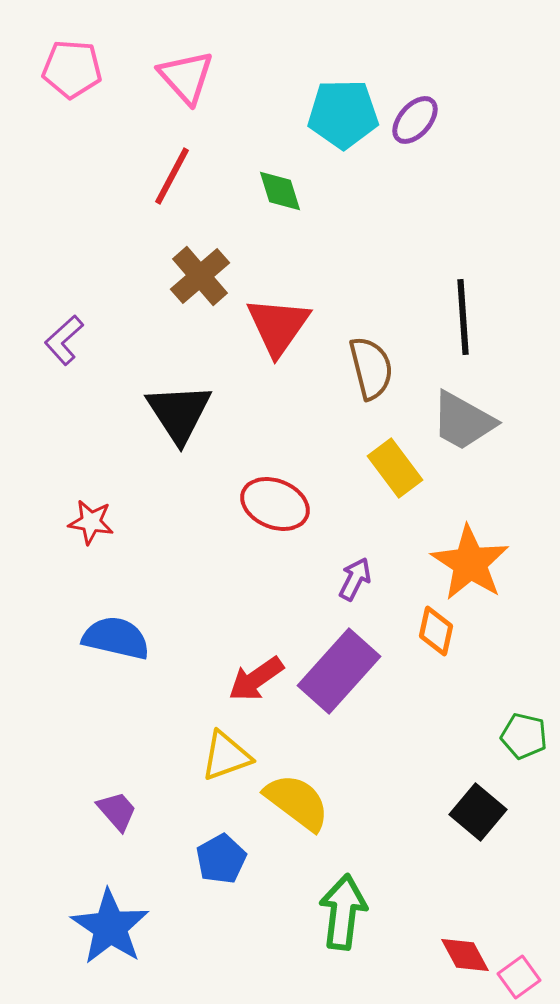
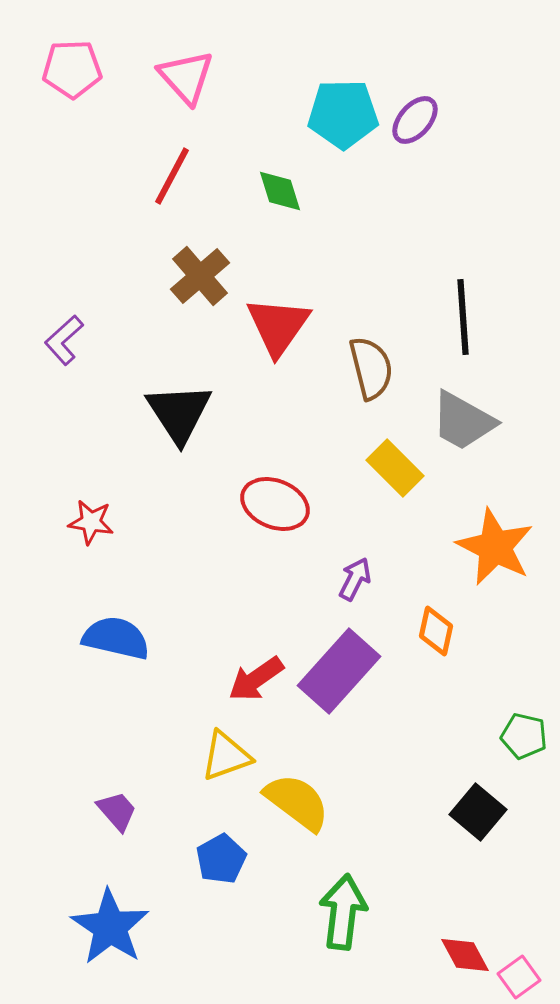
pink pentagon: rotated 6 degrees counterclockwise
yellow rectangle: rotated 8 degrees counterclockwise
orange star: moved 25 px right, 16 px up; rotated 6 degrees counterclockwise
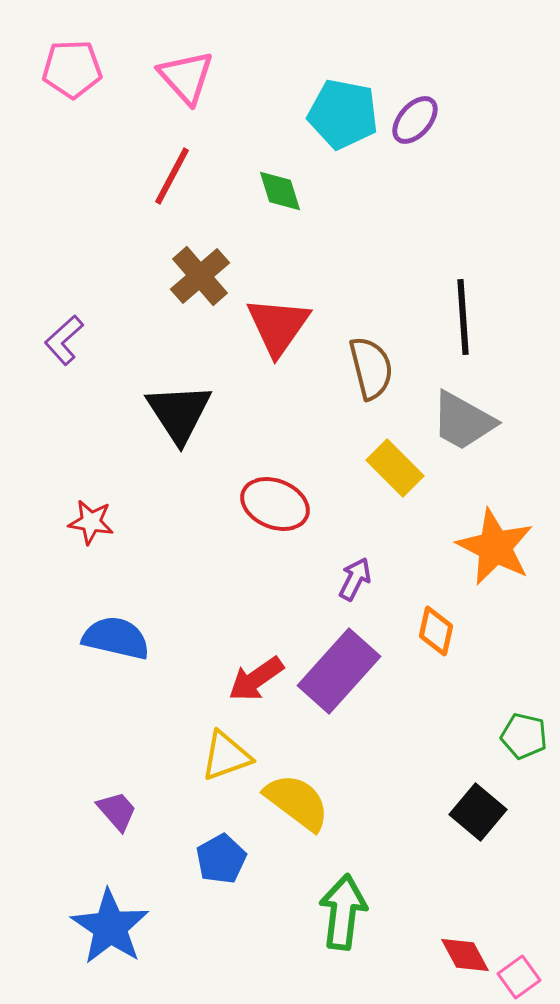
cyan pentagon: rotated 12 degrees clockwise
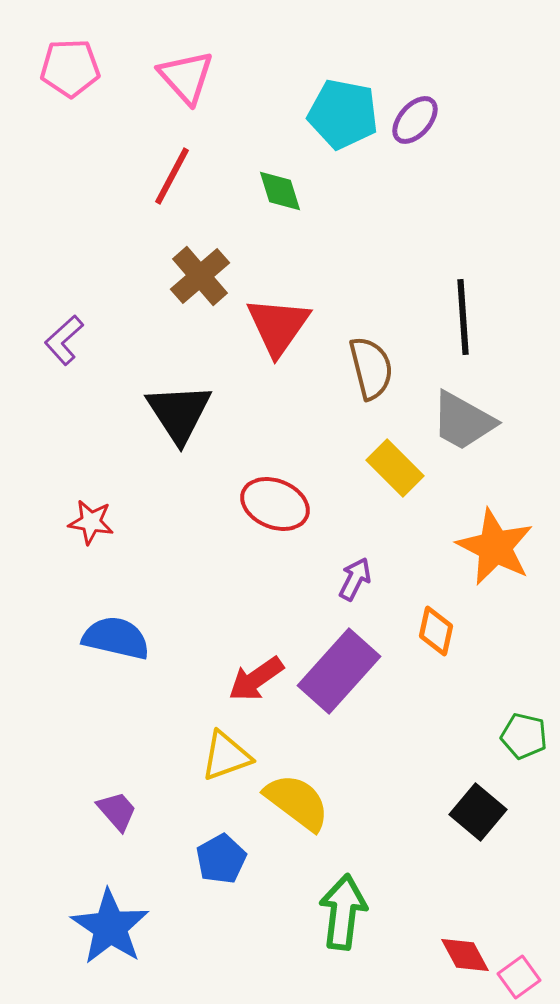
pink pentagon: moved 2 px left, 1 px up
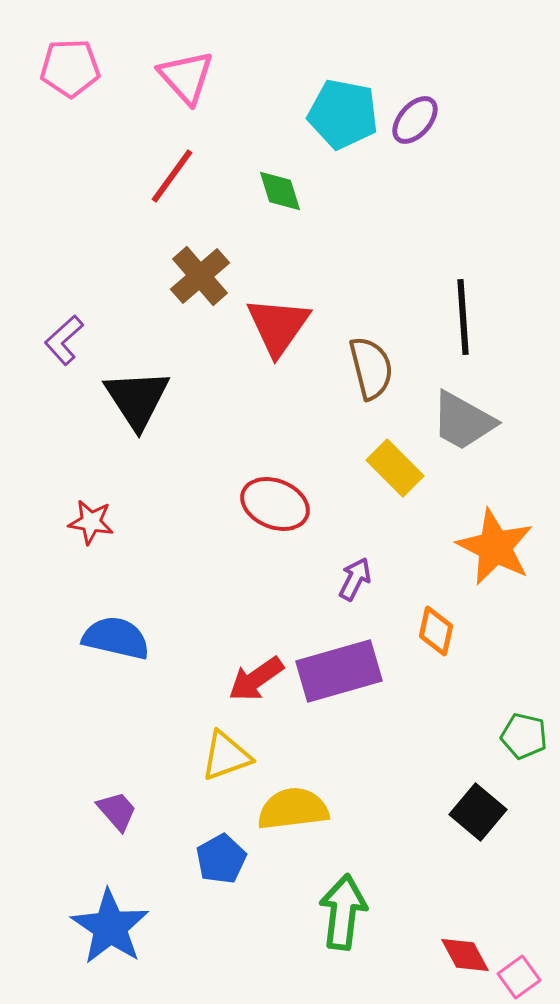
red line: rotated 8 degrees clockwise
black triangle: moved 42 px left, 14 px up
purple rectangle: rotated 32 degrees clockwise
yellow semicircle: moved 4 px left, 7 px down; rotated 44 degrees counterclockwise
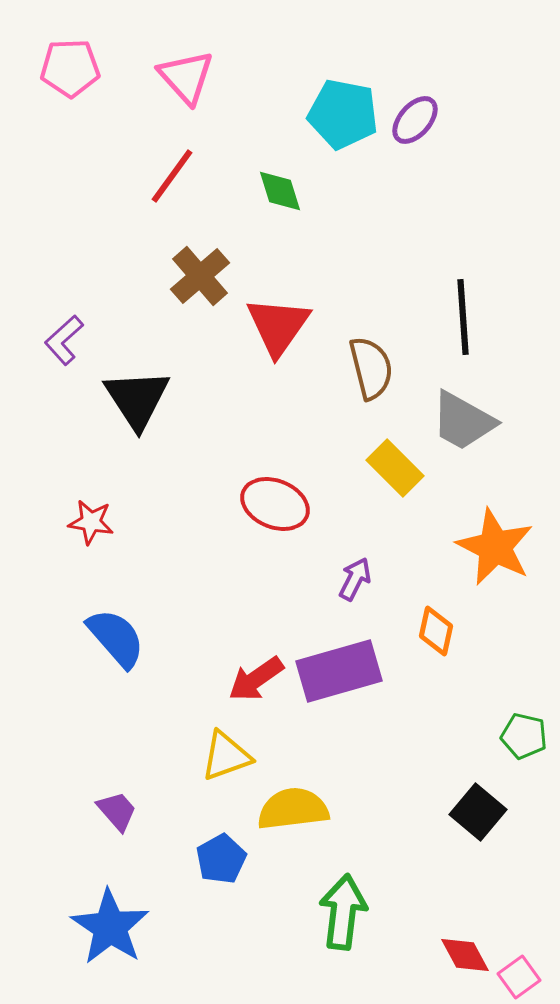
blue semicircle: rotated 36 degrees clockwise
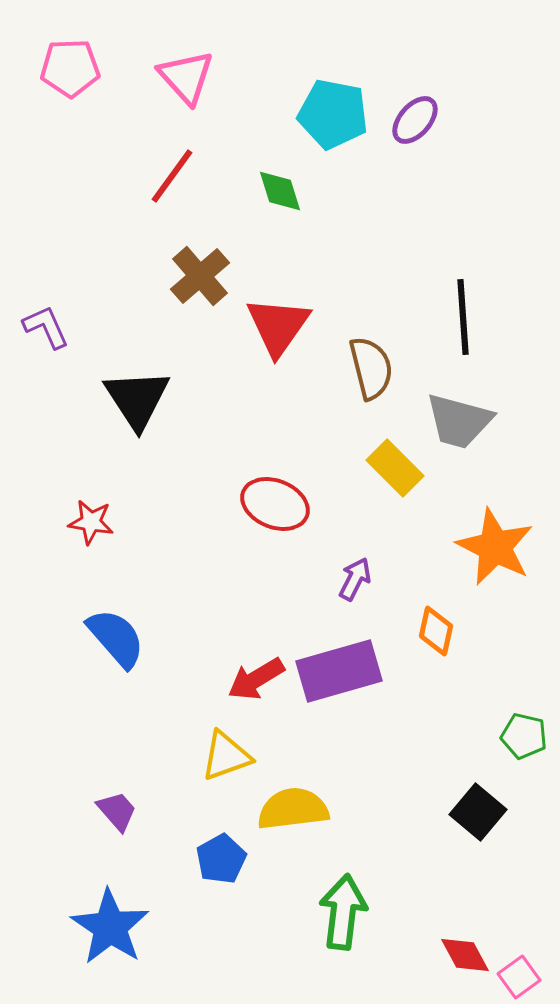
cyan pentagon: moved 10 px left
purple L-shape: moved 18 px left, 13 px up; rotated 108 degrees clockwise
gray trapezoid: moved 4 px left; rotated 14 degrees counterclockwise
red arrow: rotated 4 degrees clockwise
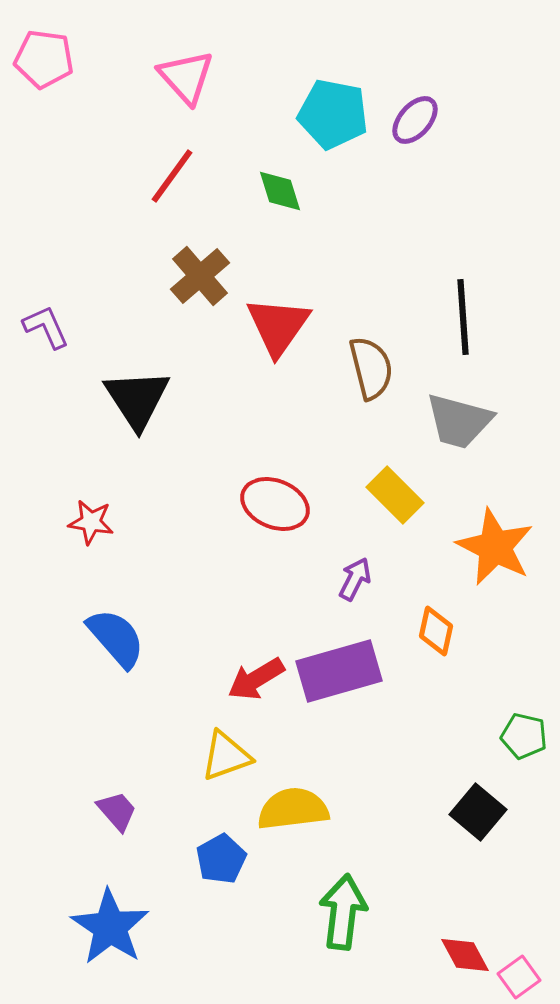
pink pentagon: moved 26 px left, 9 px up; rotated 10 degrees clockwise
yellow rectangle: moved 27 px down
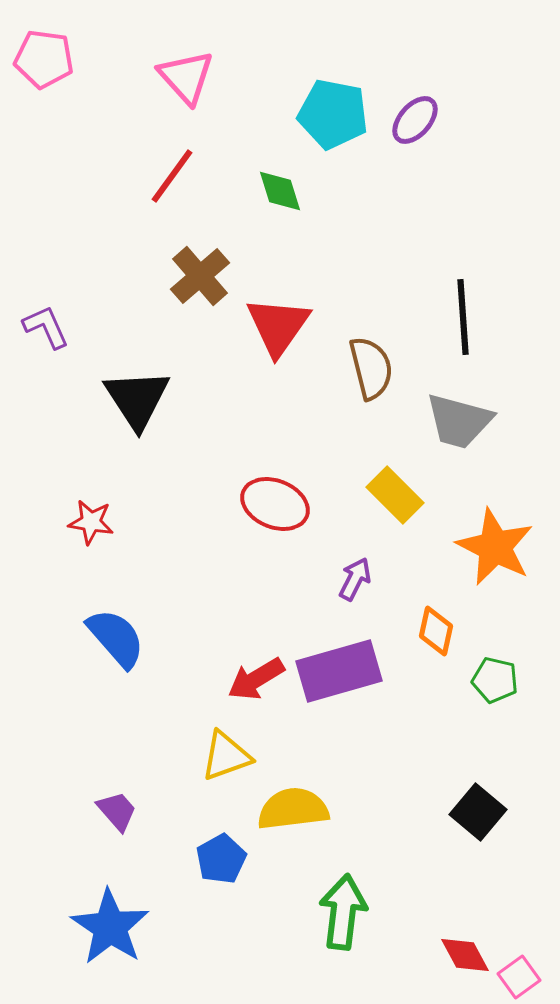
green pentagon: moved 29 px left, 56 px up
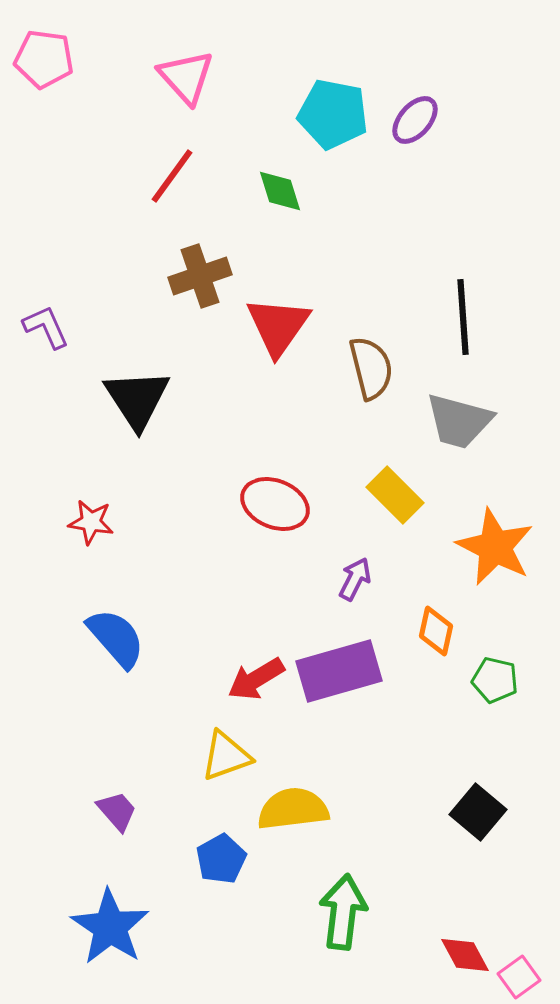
brown cross: rotated 22 degrees clockwise
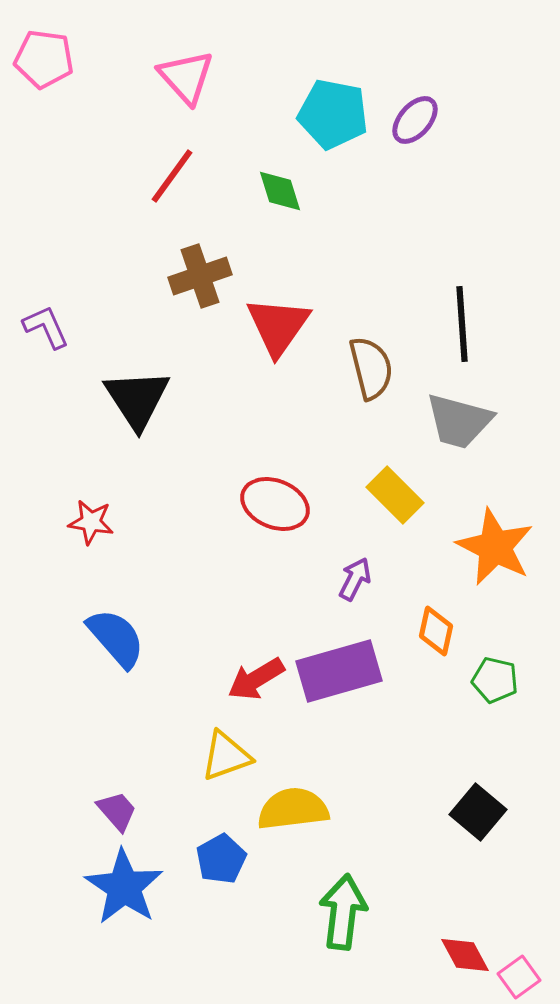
black line: moved 1 px left, 7 px down
blue star: moved 14 px right, 40 px up
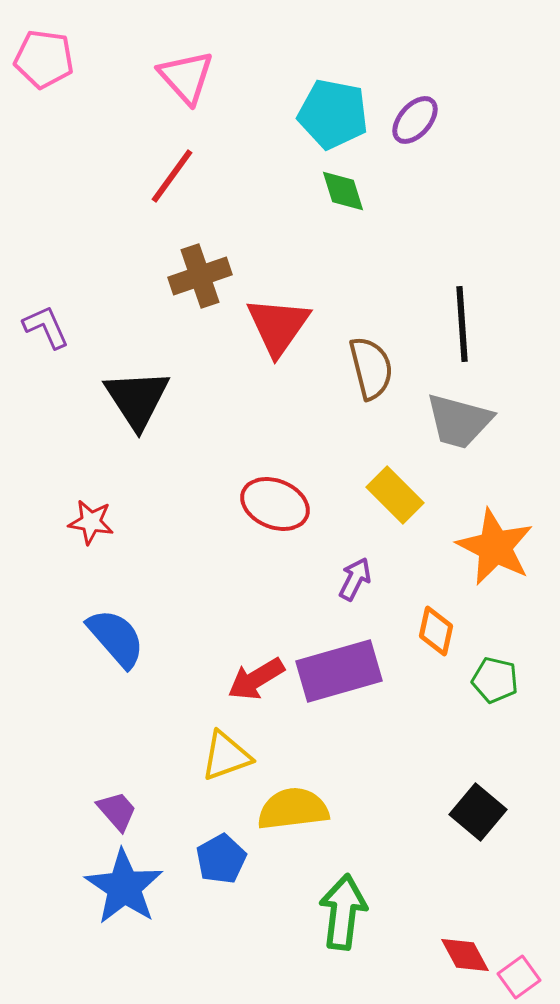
green diamond: moved 63 px right
